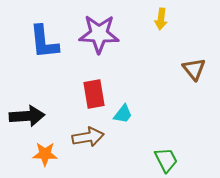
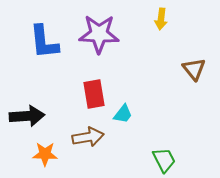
green trapezoid: moved 2 px left
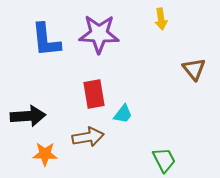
yellow arrow: rotated 15 degrees counterclockwise
blue L-shape: moved 2 px right, 2 px up
black arrow: moved 1 px right
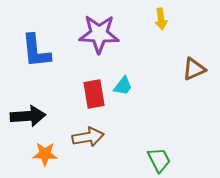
blue L-shape: moved 10 px left, 11 px down
brown triangle: rotated 45 degrees clockwise
cyan trapezoid: moved 28 px up
green trapezoid: moved 5 px left
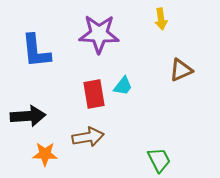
brown triangle: moved 13 px left, 1 px down
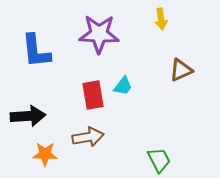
red rectangle: moved 1 px left, 1 px down
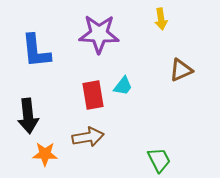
black arrow: rotated 88 degrees clockwise
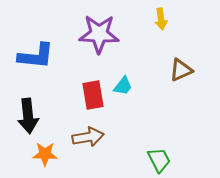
blue L-shape: moved 5 px down; rotated 78 degrees counterclockwise
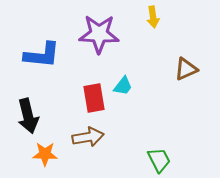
yellow arrow: moved 8 px left, 2 px up
blue L-shape: moved 6 px right, 1 px up
brown triangle: moved 5 px right, 1 px up
red rectangle: moved 1 px right, 3 px down
black arrow: rotated 8 degrees counterclockwise
